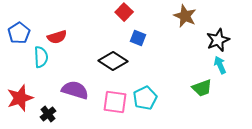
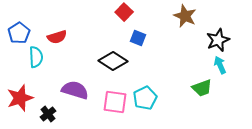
cyan semicircle: moved 5 px left
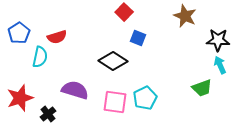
black star: rotated 25 degrees clockwise
cyan semicircle: moved 4 px right; rotated 15 degrees clockwise
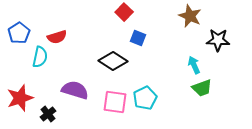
brown star: moved 5 px right
cyan arrow: moved 26 px left
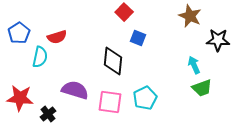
black diamond: rotated 64 degrees clockwise
red star: rotated 24 degrees clockwise
pink square: moved 5 px left
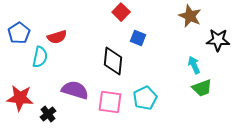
red square: moved 3 px left
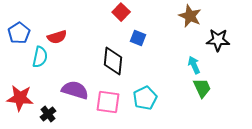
green trapezoid: rotated 95 degrees counterclockwise
pink square: moved 2 px left
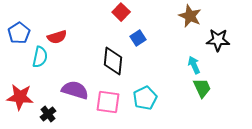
blue square: rotated 35 degrees clockwise
red star: moved 1 px up
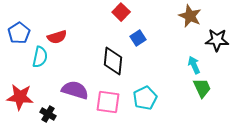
black star: moved 1 px left
black cross: rotated 21 degrees counterclockwise
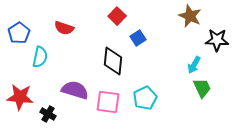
red square: moved 4 px left, 4 px down
red semicircle: moved 7 px right, 9 px up; rotated 36 degrees clockwise
cyan arrow: rotated 126 degrees counterclockwise
